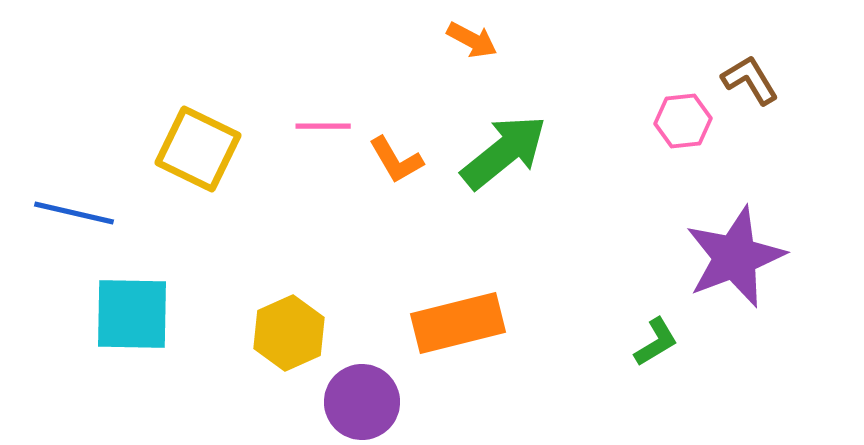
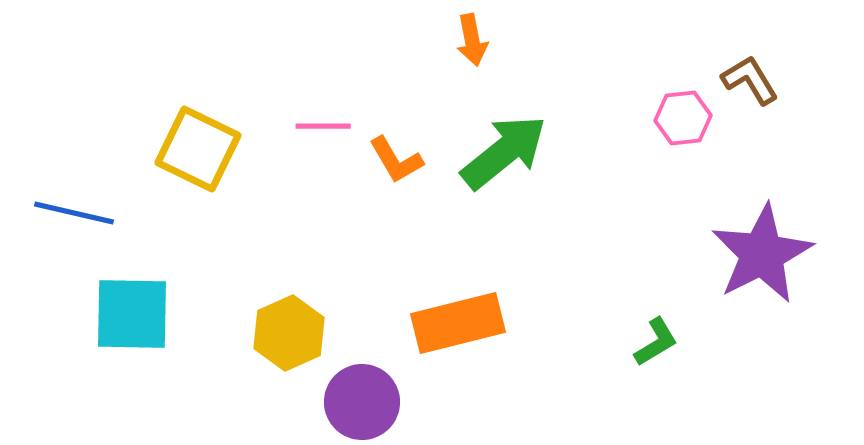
orange arrow: rotated 51 degrees clockwise
pink hexagon: moved 3 px up
purple star: moved 27 px right, 3 px up; rotated 6 degrees counterclockwise
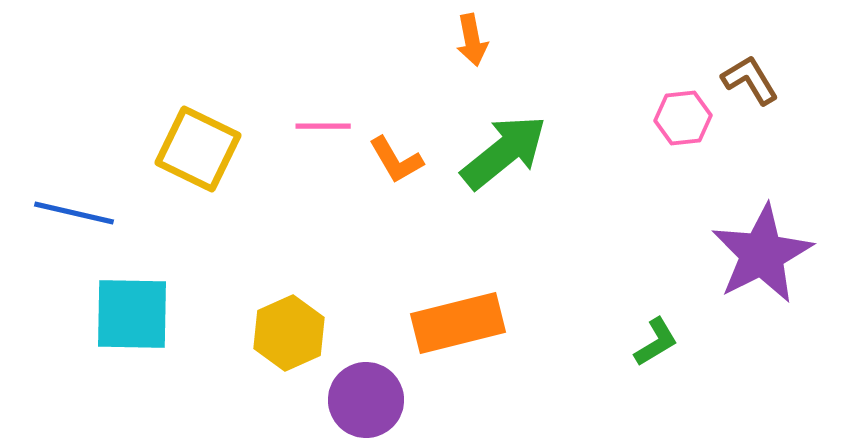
purple circle: moved 4 px right, 2 px up
